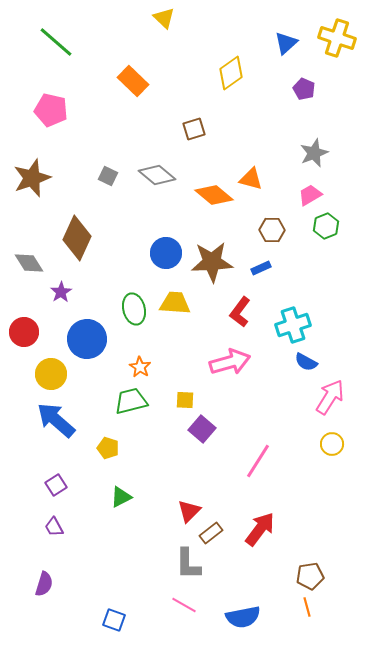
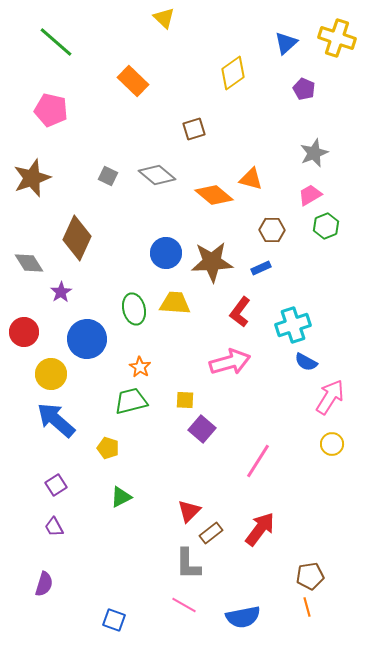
yellow diamond at (231, 73): moved 2 px right
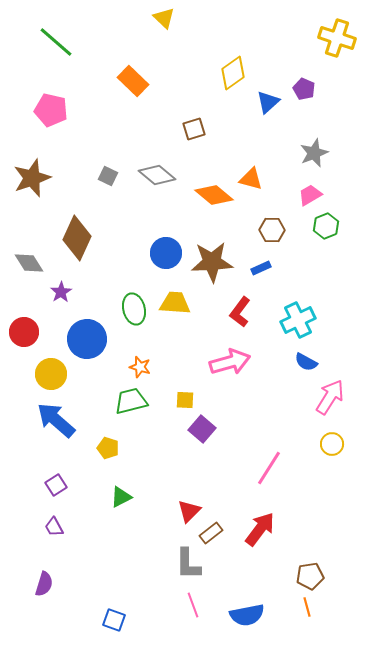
blue triangle at (286, 43): moved 18 px left, 59 px down
cyan cross at (293, 325): moved 5 px right, 5 px up; rotated 8 degrees counterclockwise
orange star at (140, 367): rotated 15 degrees counterclockwise
pink line at (258, 461): moved 11 px right, 7 px down
pink line at (184, 605): moved 9 px right; rotated 40 degrees clockwise
blue semicircle at (243, 617): moved 4 px right, 2 px up
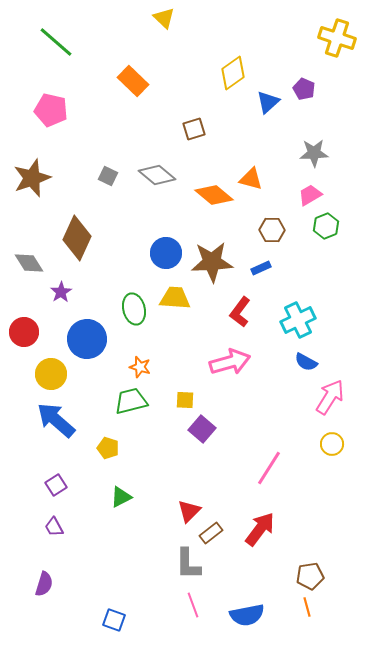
gray star at (314, 153): rotated 20 degrees clockwise
yellow trapezoid at (175, 303): moved 5 px up
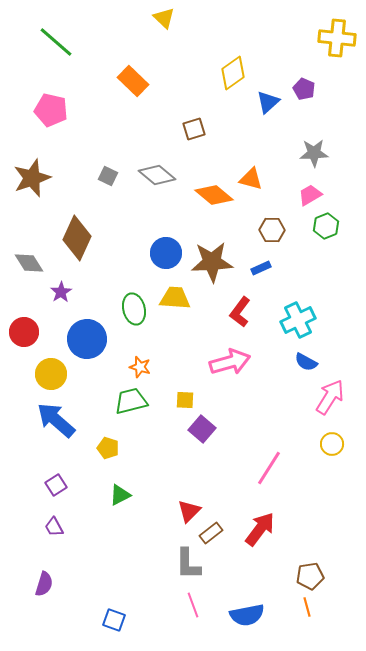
yellow cross at (337, 38): rotated 12 degrees counterclockwise
green triangle at (121, 497): moved 1 px left, 2 px up
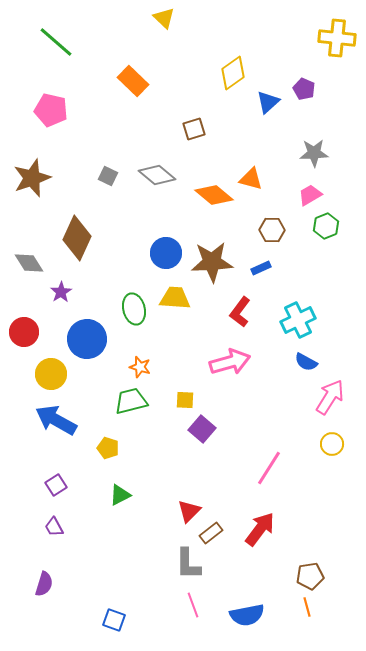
blue arrow at (56, 420): rotated 12 degrees counterclockwise
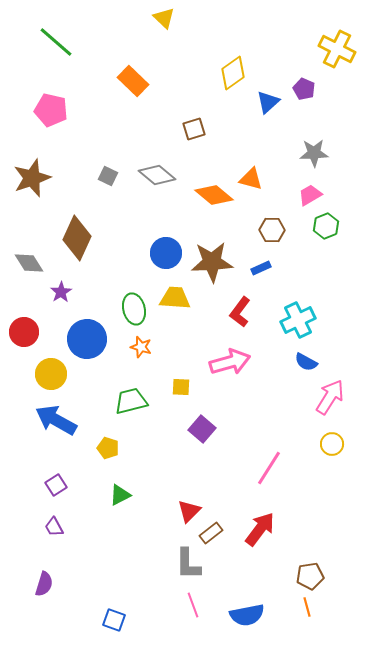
yellow cross at (337, 38): moved 11 px down; rotated 21 degrees clockwise
orange star at (140, 367): moved 1 px right, 20 px up
yellow square at (185, 400): moved 4 px left, 13 px up
